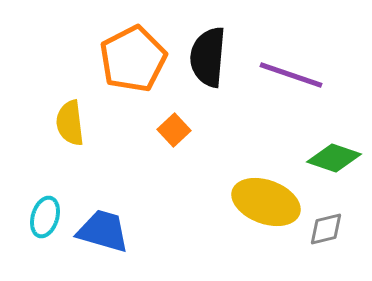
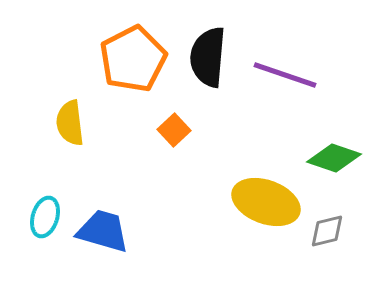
purple line: moved 6 px left
gray diamond: moved 1 px right, 2 px down
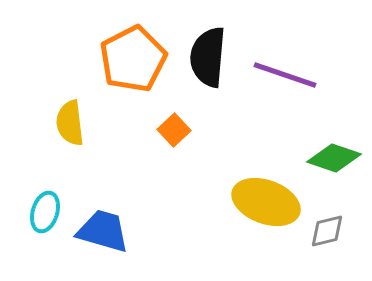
cyan ellipse: moved 5 px up
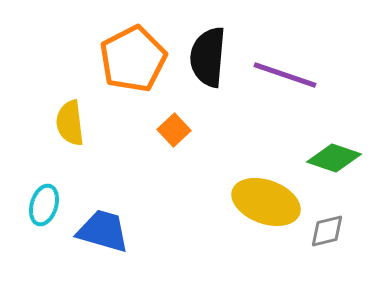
cyan ellipse: moved 1 px left, 7 px up
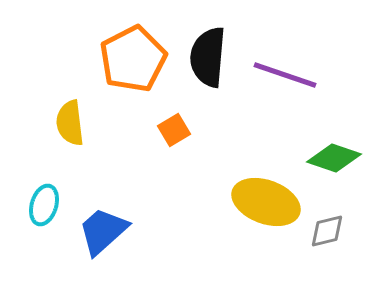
orange square: rotated 12 degrees clockwise
blue trapezoid: rotated 58 degrees counterclockwise
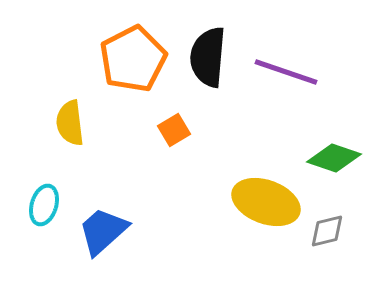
purple line: moved 1 px right, 3 px up
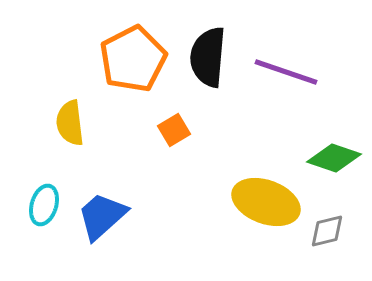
blue trapezoid: moved 1 px left, 15 px up
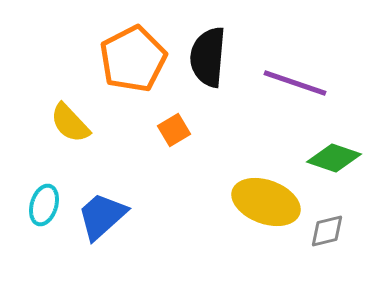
purple line: moved 9 px right, 11 px down
yellow semicircle: rotated 36 degrees counterclockwise
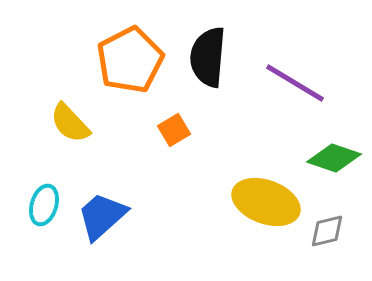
orange pentagon: moved 3 px left, 1 px down
purple line: rotated 12 degrees clockwise
